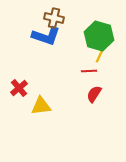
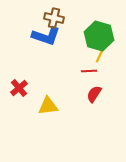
yellow triangle: moved 7 px right
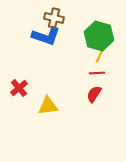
red line: moved 8 px right, 2 px down
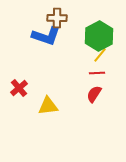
brown cross: moved 3 px right; rotated 12 degrees counterclockwise
green hexagon: rotated 16 degrees clockwise
yellow line: rotated 14 degrees clockwise
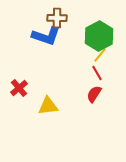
red line: rotated 63 degrees clockwise
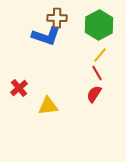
green hexagon: moved 11 px up
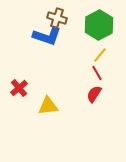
brown cross: rotated 18 degrees clockwise
blue L-shape: moved 1 px right
